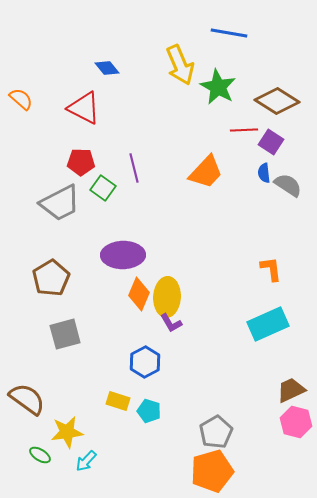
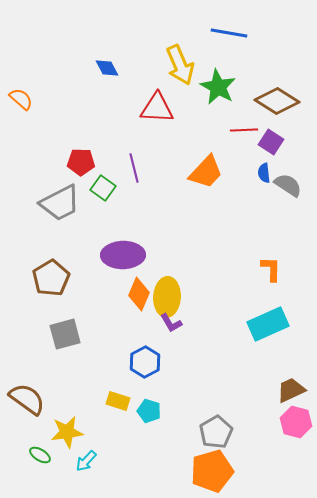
blue diamond: rotated 10 degrees clockwise
red triangle: moved 73 px right; rotated 24 degrees counterclockwise
orange L-shape: rotated 8 degrees clockwise
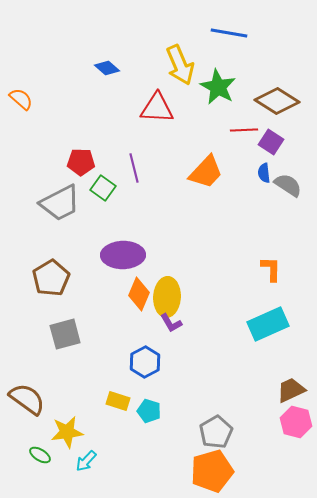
blue diamond: rotated 20 degrees counterclockwise
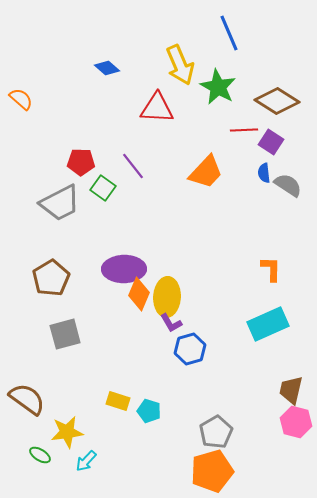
blue line: rotated 57 degrees clockwise
purple line: moved 1 px left, 2 px up; rotated 24 degrees counterclockwise
purple ellipse: moved 1 px right, 14 px down
blue hexagon: moved 45 px right, 13 px up; rotated 12 degrees clockwise
brown trapezoid: rotated 52 degrees counterclockwise
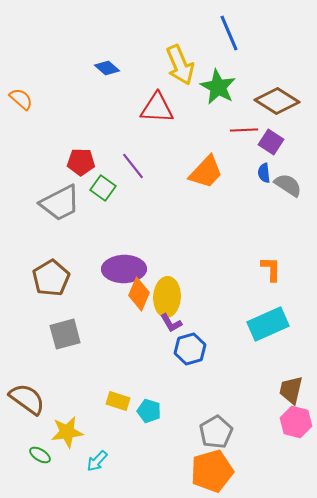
cyan arrow: moved 11 px right
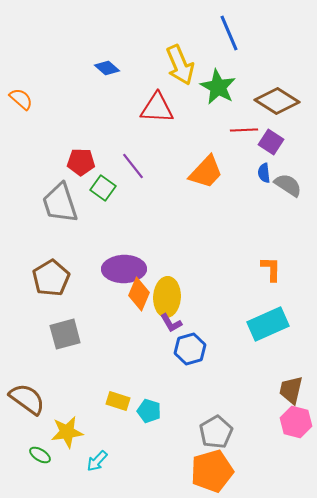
gray trapezoid: rotated 99 degrees clockwise
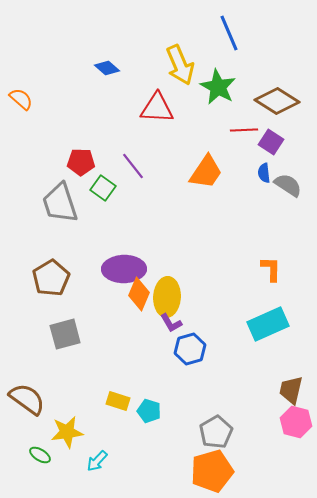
orange trapezoid: rotated 9 degrees counterclockwise
